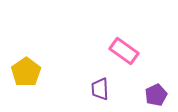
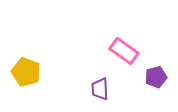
yellow pentagon: rotated 16 degrees counterclockwise
purple pentagon: moved 18 px up; rotated 10 degrees clockwise
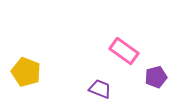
purple trapezoid: rotated 115 degrees clockwise
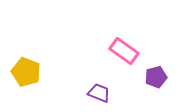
purple trapezoid: moved 1 px left, 4 px down
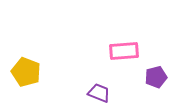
pink rectangle: rotated 40 degrees counterclockwise
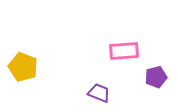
yellow pentagon: moved 3 px left, 5 px up
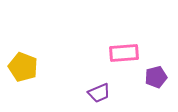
pink rectangle: moved 2 px down
purple trapezoid: rotated 135 degrees clockwise
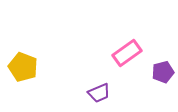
pink rectangle: moved 3 px right; rotated 32 degrees counterclockwise
purple pentagon: moved 7 px right, 5 px up
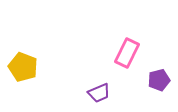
pink rectangle: rotated 28 degrees counterclockwise
purple pentagon: moved 4 px left, 8 px down
